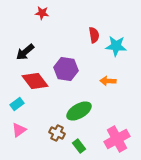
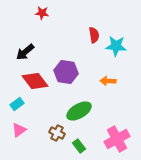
purple hexagon: moved 3 px down
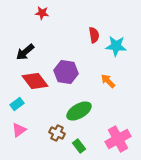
orange arrow: rotated 42 degrees clockwise
pink cross: moved 1 px right
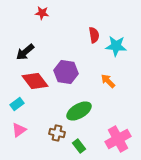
brown cross: rotated 14 degrees counterclockwise
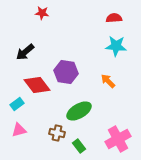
red semicircle: moved 20 px right, 17 px up; rotated 84 degrees counterclockwise
red diamond: moved 2 px right, 4 px down
pink triangle: rotated 21 degrees clockwise
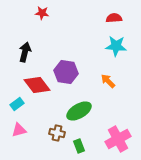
black arrow: rotated 144 degrees clockwise
green rectangle: rotated 16 degrees clockwise
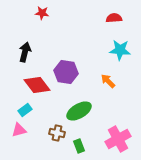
cyan star: moved 4 px right, 4 px down
cyan rectangle: moved 8 px right, 6 px down
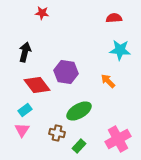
pink triangle: moved 3 px right; rotated 42 degrees counterclockwise
green rectangle: rotated 64 degrees clockwise
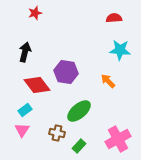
red star: moved 7 px left; rotated 24 degrees counterclockwise
green ellipse: rotated 10 degrees counterclockwise
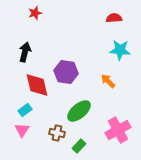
red diamond: rotated 24 degrees clockwise
pink cross: moved 9 px up
